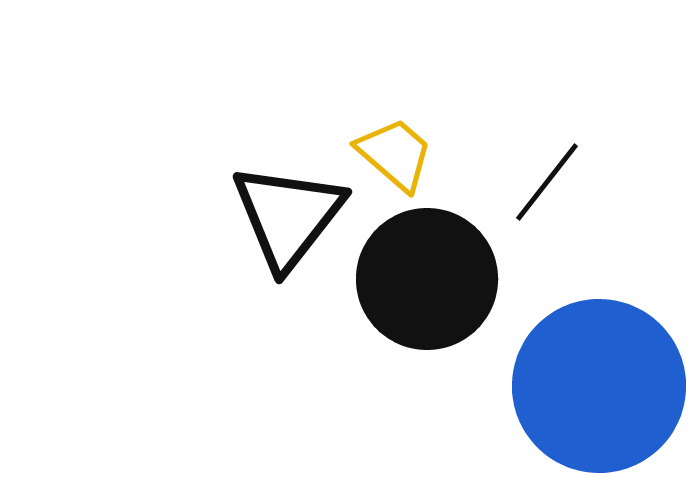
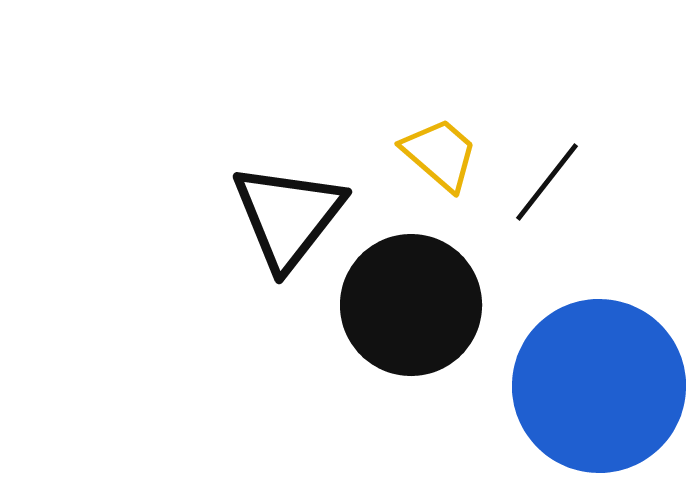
yellow trapezoid: moved 45 px right
black circle: moved 16 px left, 26 px down
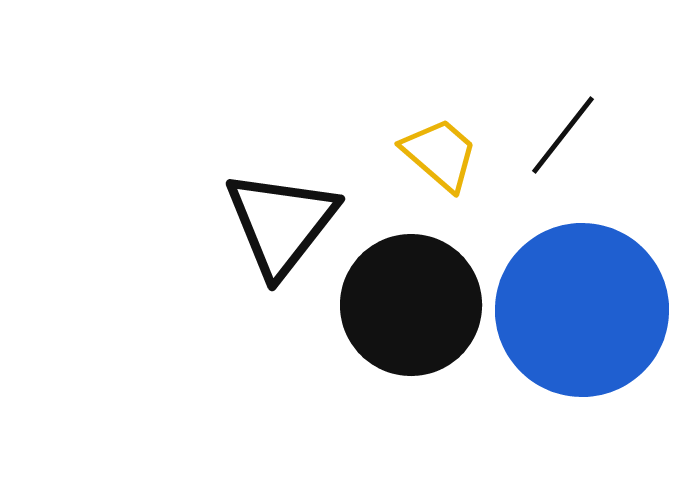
black line: moved 16 px right, 47 px up
black triangle: moved 7 px left, 7 px down
blue circle: moved 17 px left, 76 px up
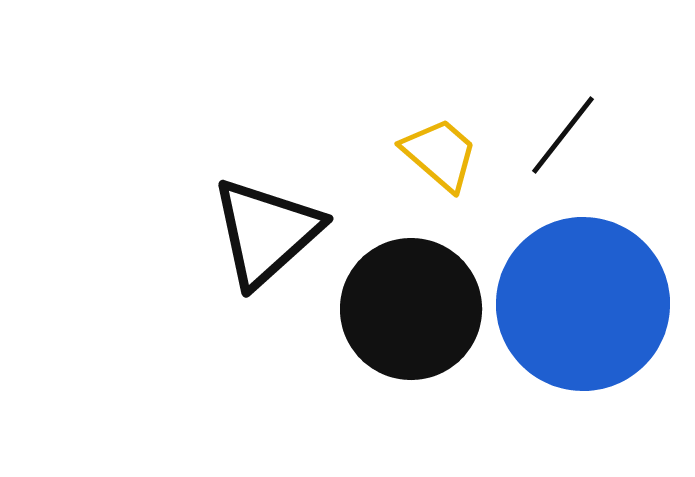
black triangle: moved 15 px left, 9 px down; rotated 10 degrees clockwise
black circle: moved 4 px down
blue circle: moved 1 px right, 6 px up
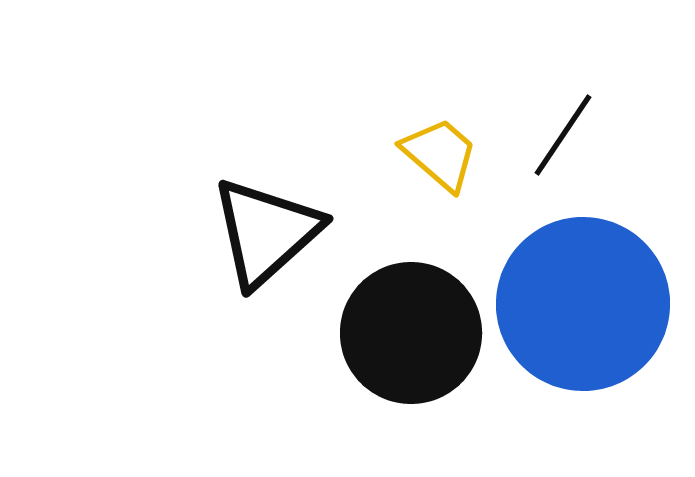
black line: rotated 4 degrees counterclockwise
black circle: moved 24 px down
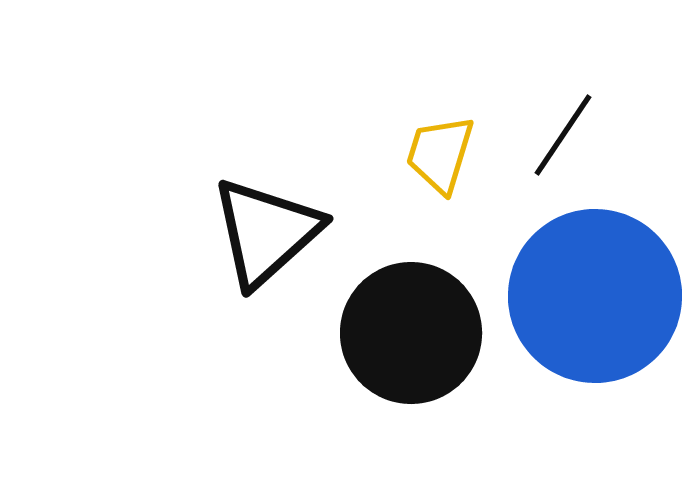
yellow trapezoid: rotated 114 degrees counterclockwise
blue circle: moved 12 px right, 8 px up
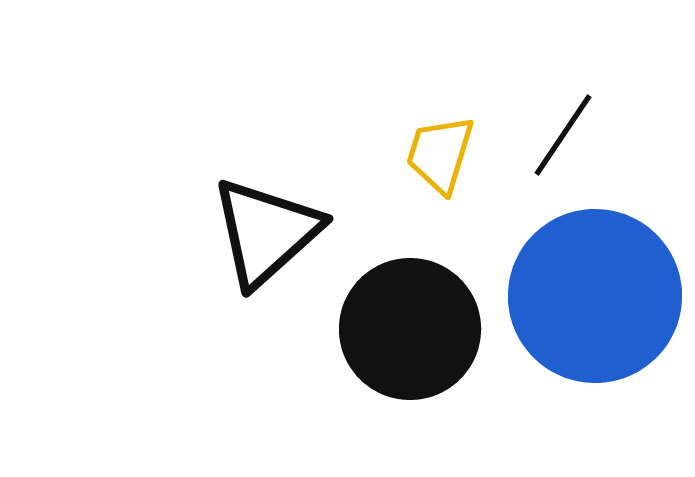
black circle: moved 1 px left, 4 px up
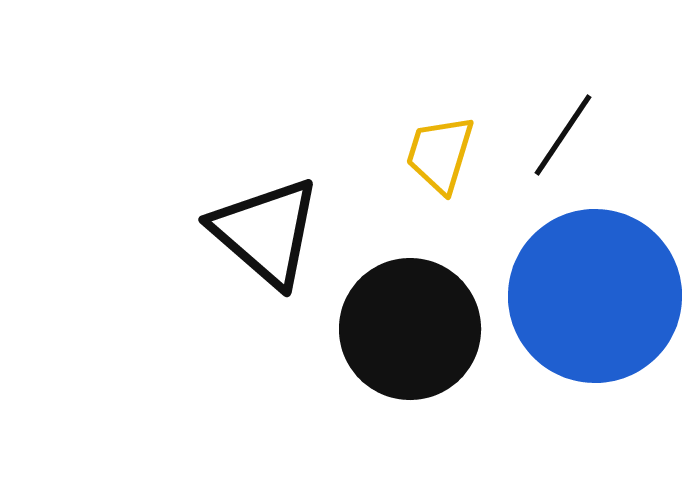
black triangle: rotated 37 degrees counterclockwise
